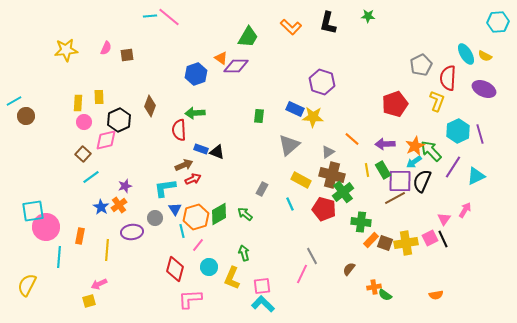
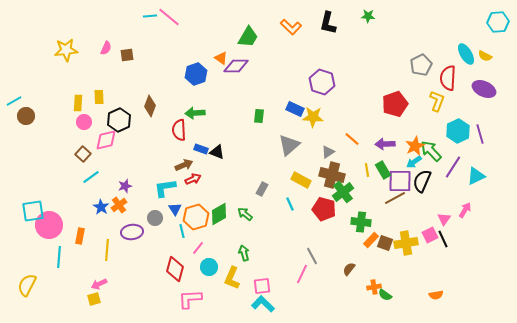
pink circle at (46, 227): moved 3 px right, 2 px up
pink square at (430, 238): moved 3 px up
pink line at (198, 245): moved 3 px down
yellow square at (89, 301): moved 5 px right, 2 px up
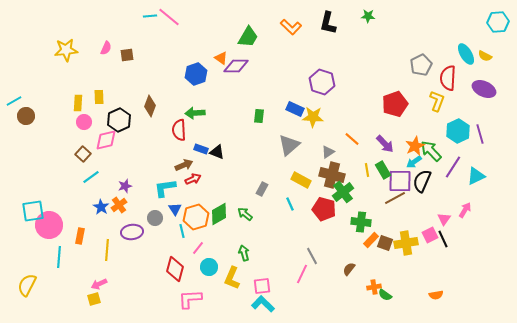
purple arrow at (385, 144): rotated 132 degrees counterclockwise
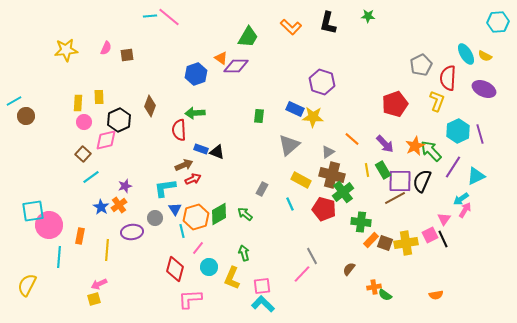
cyan arrow at (414, 162): moved 47 px right, 37 px down
pink line at (302, 274): rotated 18 degrees clockwise
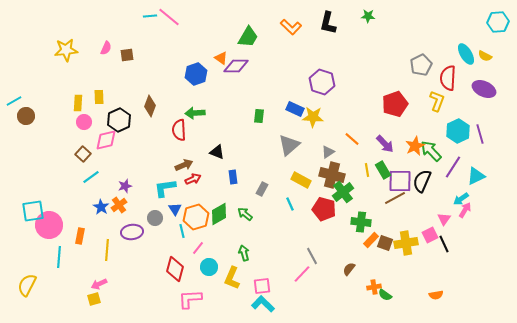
blue rectangle at (201, 149): moved 32 px right, 28 px down; rotated 64 degrees clockwise
black line at (443, 239): moved 1 px right, 5 px down
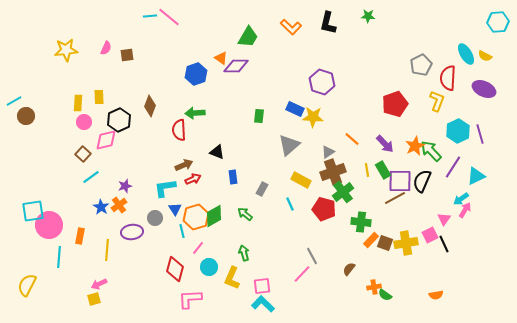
brown cross at (332, 175): moved 1 px right, 3 px up; rotated 35 degrees counterclockwise
green diamond at (219, 214): moved 5 px left, 2 px down
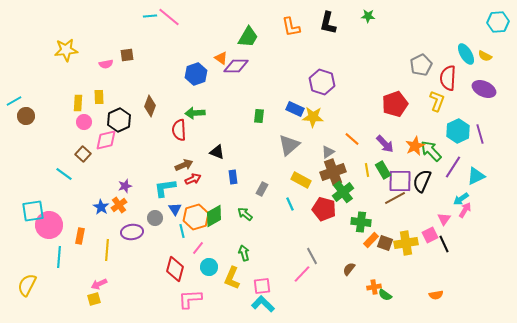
orange L-shape at (291, 27): rotated 35 degrees clockwise
pink semicircle at (106, 48): moved 16 px down; rotated 56 degrees clockwise
cyan line at (91, 177): moved 27 px left, 3 px up; rotated 72 degrees clockwise
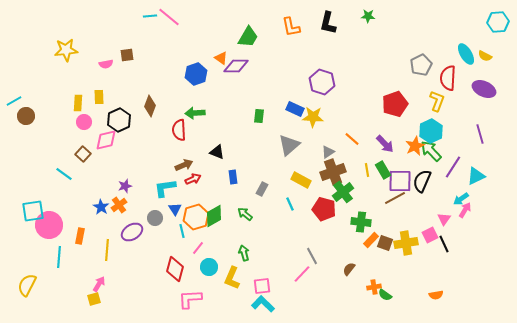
cyan hexagon at (458, 131): moved 27 px left
purple ellipse at (132, 232): rotated 25 degrees counterclockwise
pink arrow at (99, 284): rotated 147 degrees clockwise
